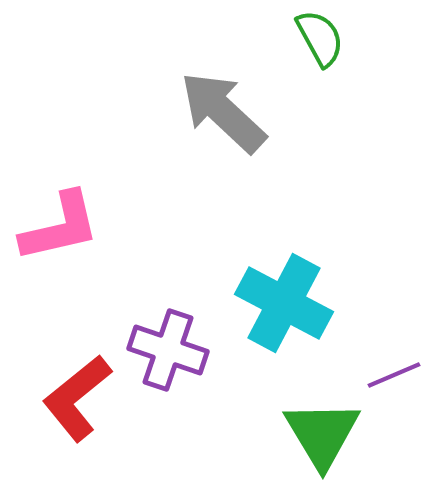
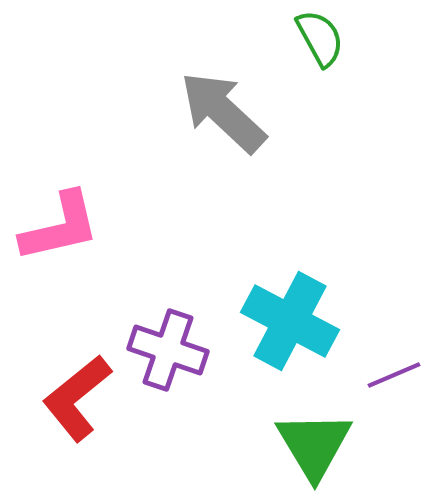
cyan cross: moved 6 px right, 18 px down
green triangle: moved 8 px left, 11 px down
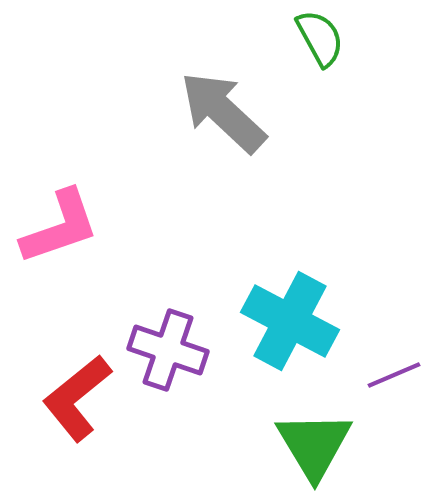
pink L-shape: rotated 6 degrees counterclockwise
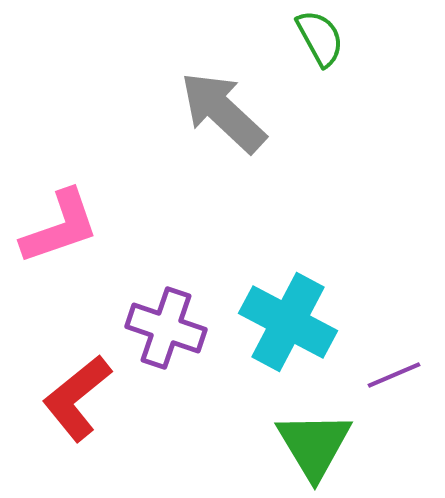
cyan cross: moved 2 px left, 1 px down
purple cross: moved 2 px left, 22 px up
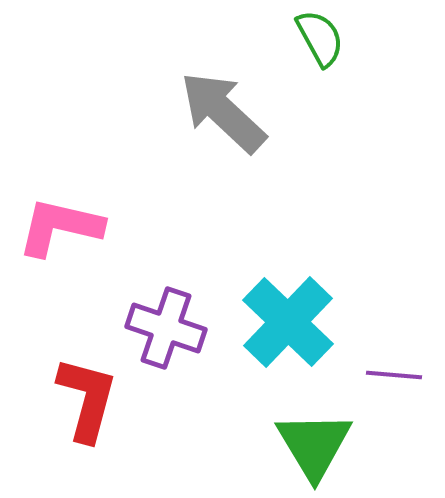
pink L-shape: rotated 148 degrees counterclockwise
cyan cross: rotated 16 degrees clockwise
purple line: rotated 28 degrees clockwise
red L-shape: moved 10 px right, 1 px down; rotated 144 degrees clockwise
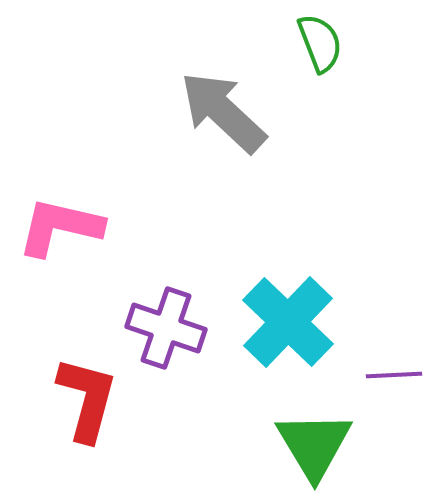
green semicircle: moved 5 px down; rotated 8 degrees clockwise
purple line: rotated 8 degrees counterclockwise
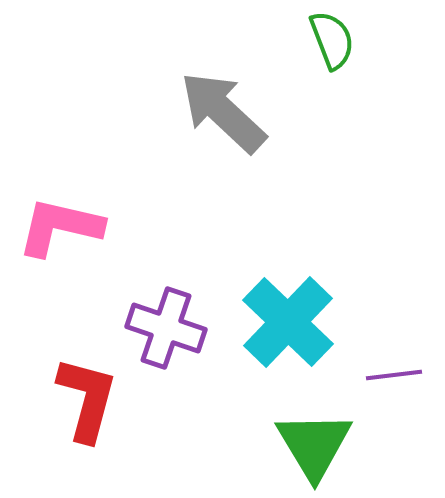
green semicircle: moved 12 px right, 3 px up
purple line: rotated 4 degrees counterclockwise
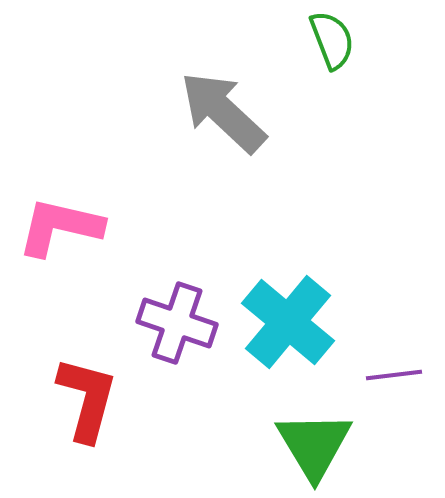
cyan cross: rotated 4 degrees counterclockwise
purple cross: moved 11 px right, 5 px up
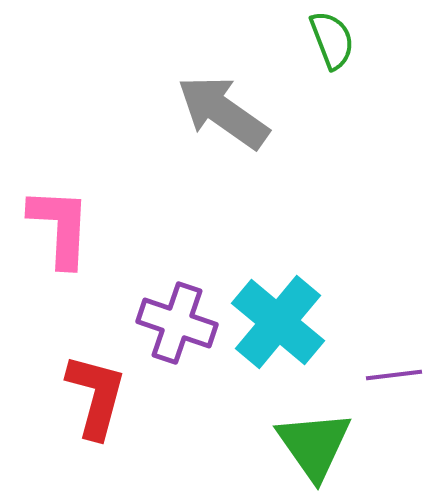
gray arrow: rotated 8 degrees counterclockwise
pink L-shape: rotated 80 degrees clockwise
cyan cross: moved 10 px left
red L-shape: moved 9 px right, 3 px up
green triangle: rotated 4 degrees counterclockwise
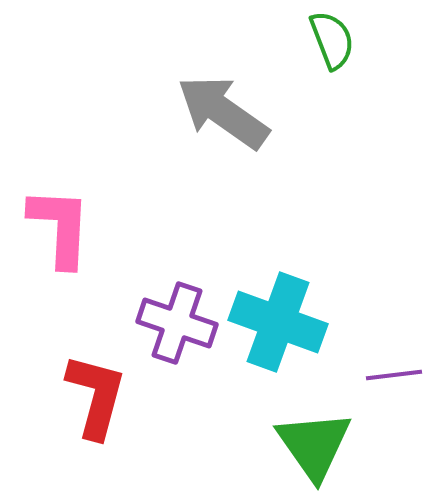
cyan cross: rotated 20 degrees counterclockwise
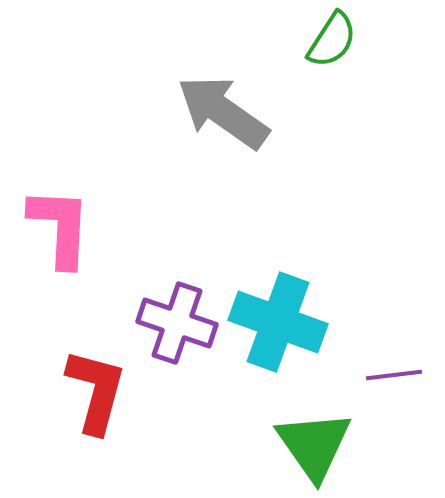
green semicircle: rotated 54 degrees clockwise
red L-shape: moved 5 px up
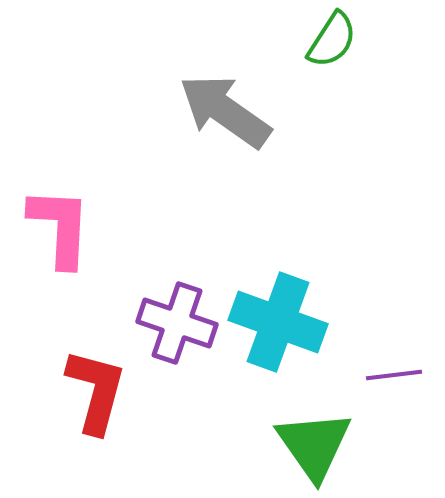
gray arrow: moved 2 px right, 1 px up
